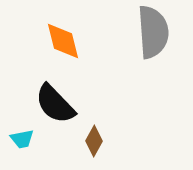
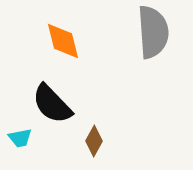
black semicircle: moved 3 px left
cyan trapezoid: moved 2 px left, 1 px up
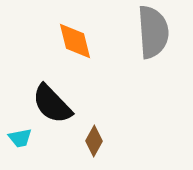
orange diamond: moved 12 px right
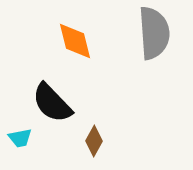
gray semicircle: moved 1 px right, 1 px down
black semicircle: moved 1 px up
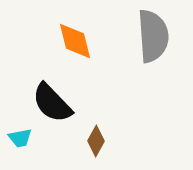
gray semicircle: moved 1 px left, 3 px down
brown diamond: moved 2 px right
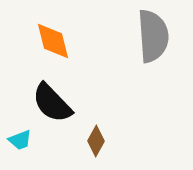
orange diamond: moved 22 px left
cyan trapezoid: moved 2 px down; rotated 10 degrees counterclockwise
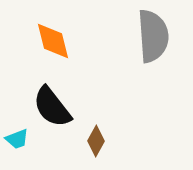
black semicircle: moved 4 px down; rotated 6 degrees clockwise
cyan trapezoid: moved 3 px left, 1 px up
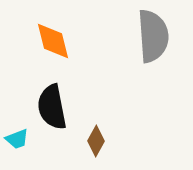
black semicircle: rotated 27 degrees clockwise
